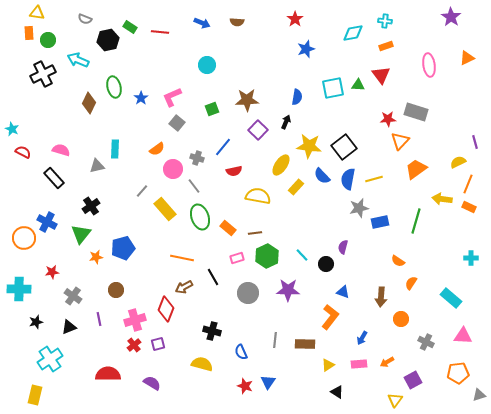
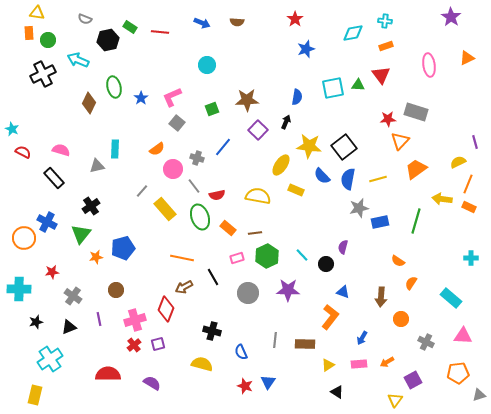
red semicircle at (234, 171): moved 17 px left, 24 px down
yellow line at (374, 179): moved 4 px right
yellow rectangle at (296, 187): moved 3 px down; rotated 70 degrees clockwise
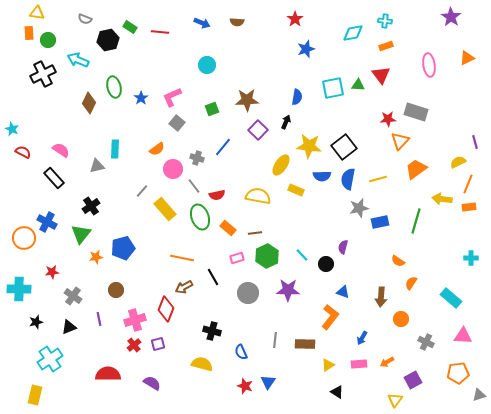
pink semicircle at (61, 150): rotated 18 degrees clockwise
blue semicircle at (322, 176): rotated 48 degrees counterclockwise
orange rectangle at (469, 207): rotated 32 degrees counterclockwise
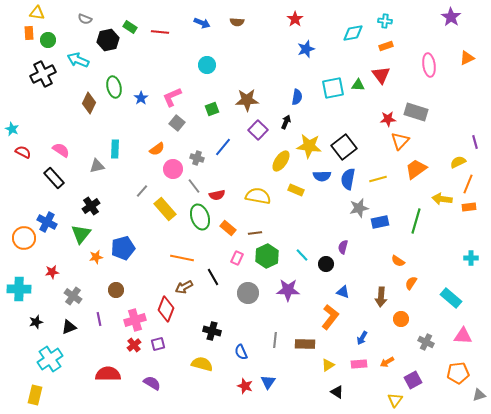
yellow ellipse at (281, 165): moved 4 px up
pink rectangle at (237, 258): rotated 48 degrees counterclockwise
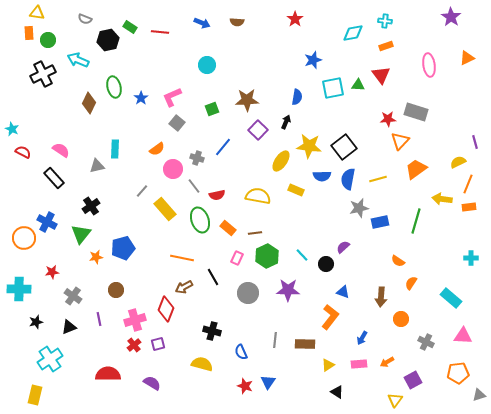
blue star at (306, 49): moved 7 px right, 11 px down
green ellipse at (200, 217): moved 3 px down
purple semicircle at (343, 247): rotated 32 degrees clockwise
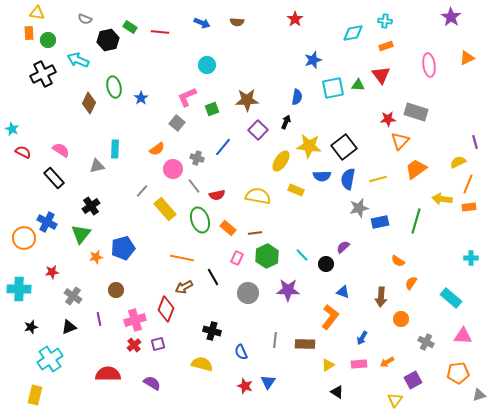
pink L-shape at (172, 97): moved 15 px right
black star at (36, 322): moved 5 px left, 5 px down
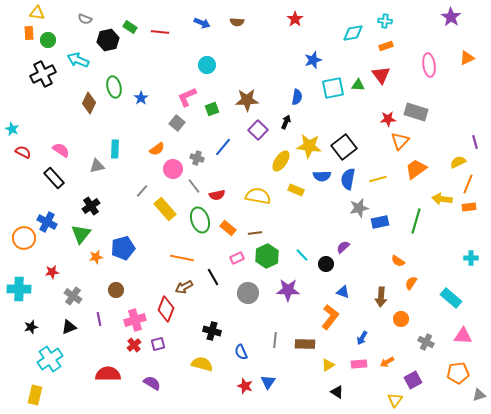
pink rectangle at (237, 258): rotated 40 degrees clockwise
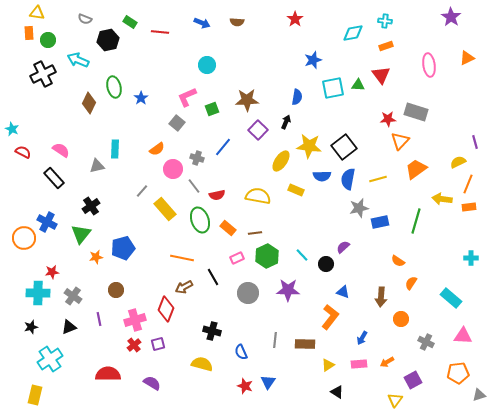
green rectangle at (130, 27): moved 5 px up
cyan cross at (19, 289): moved 19 px right, 4 px down
